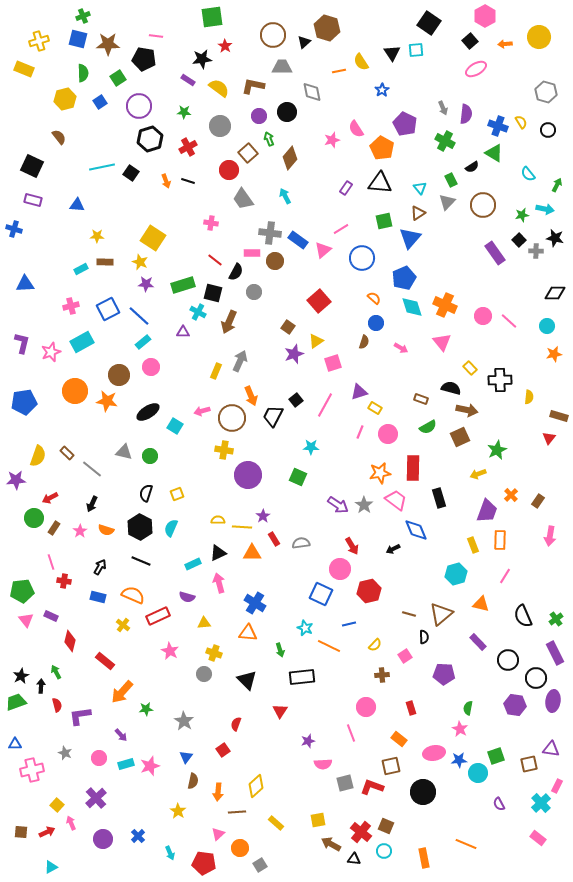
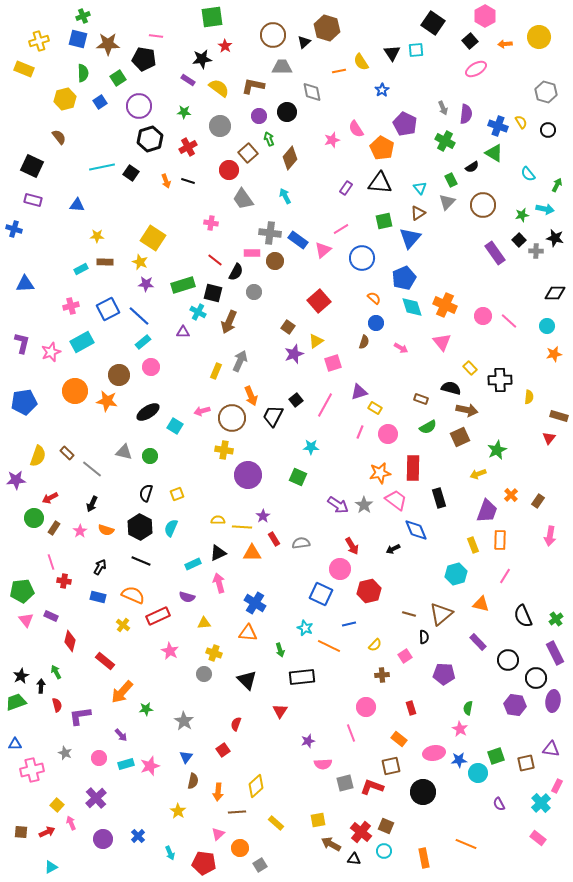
black square at (429, 23): moved 4 px right
brown square at (529, 764): moved 3 px left, 1 px up
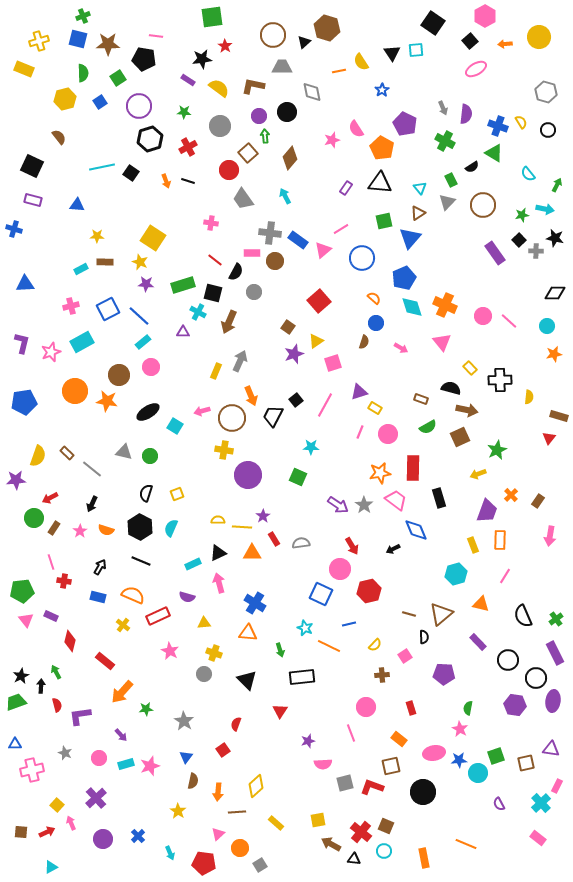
green arrow at (269, 139): moved 4 px left, 3 px up; rotated 16 degrees clockwise
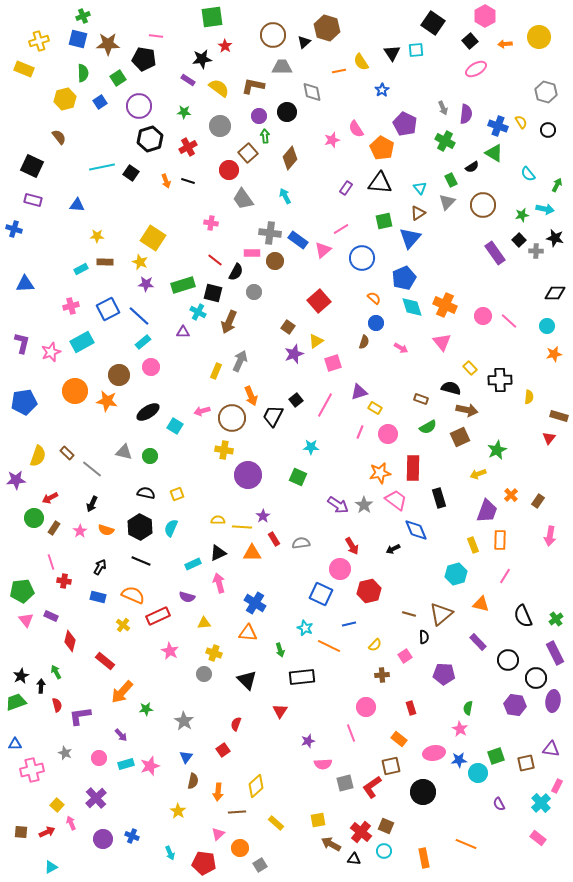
black semicircle at (146, 493): rotated 84 degrees clockwise
red L-shape at (372, 787): rotated 55 degrees counterclockwise
blue cross at (138, 836): moved 6 px left; rotated 24 degrees counterclockwise
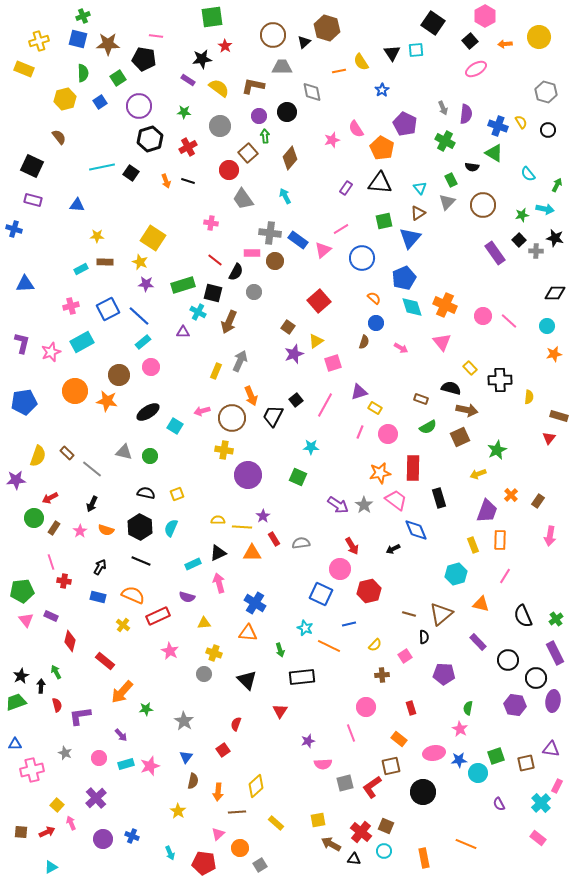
black semicircle at (472, 167): rotated 40 degrees clockwise
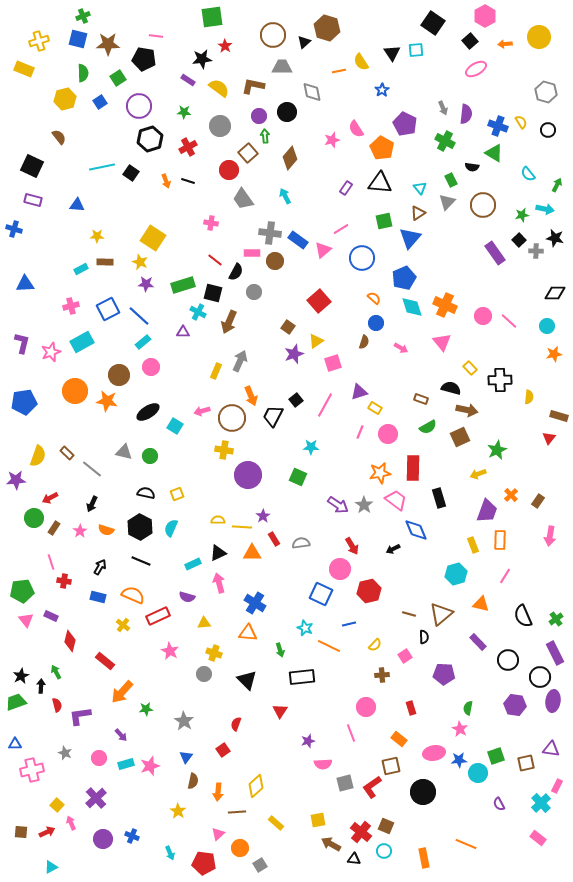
black circle at (536, 678): moved 4 px right, 1 px up
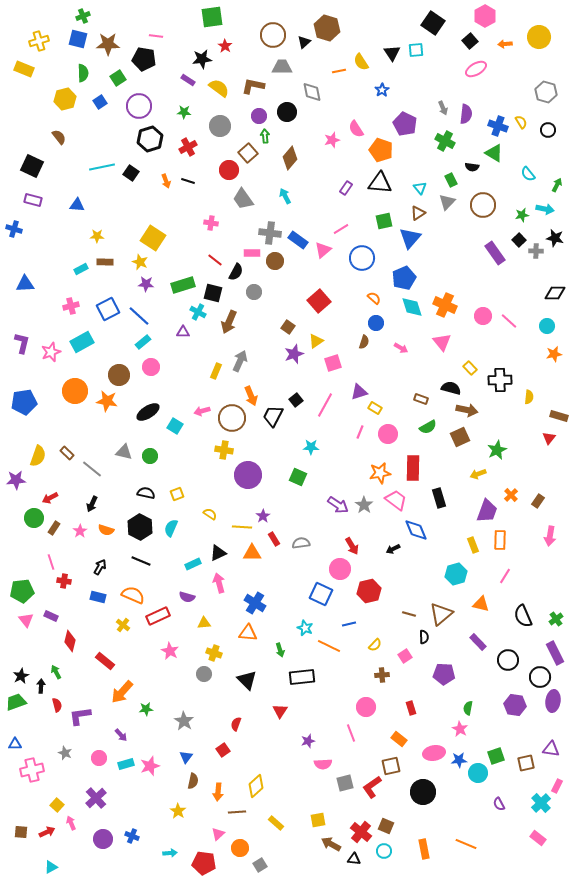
orange pentagon at (382, 148): moved 1 px left, 2 px down; rotated 10 degrees counterclockwise
yellow semicircle at (218, 520): moved 8 px left, 6 px up; rotated 32 degrees clockwise
cyan arrow at (170, 853): rotated 72 degrees counterclockwise
orange rectangle at (424, 858): moved 9 px up
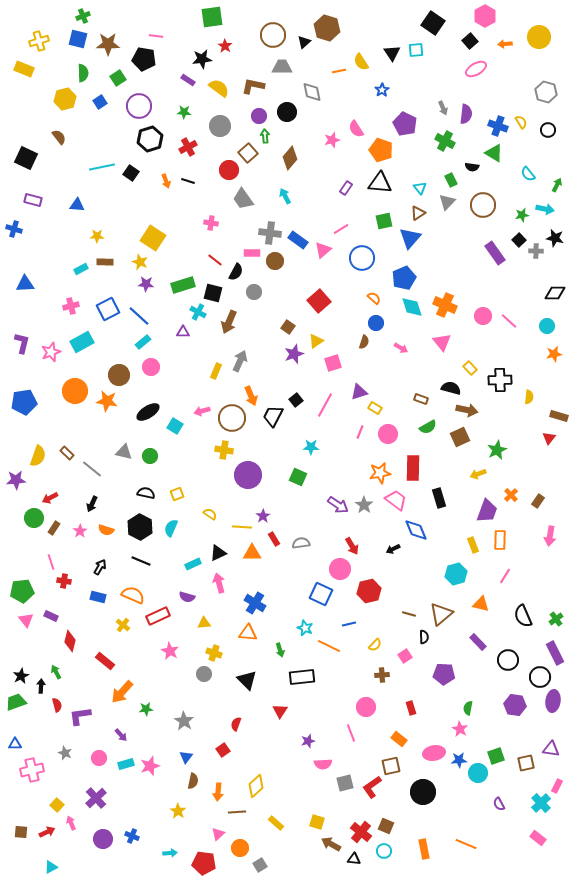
black square at (32, 166): moved 6 px left, 8 px up
yellow square at (318, 820): moved 1 px left, 2 px down; rotated 28 degrees clockwise
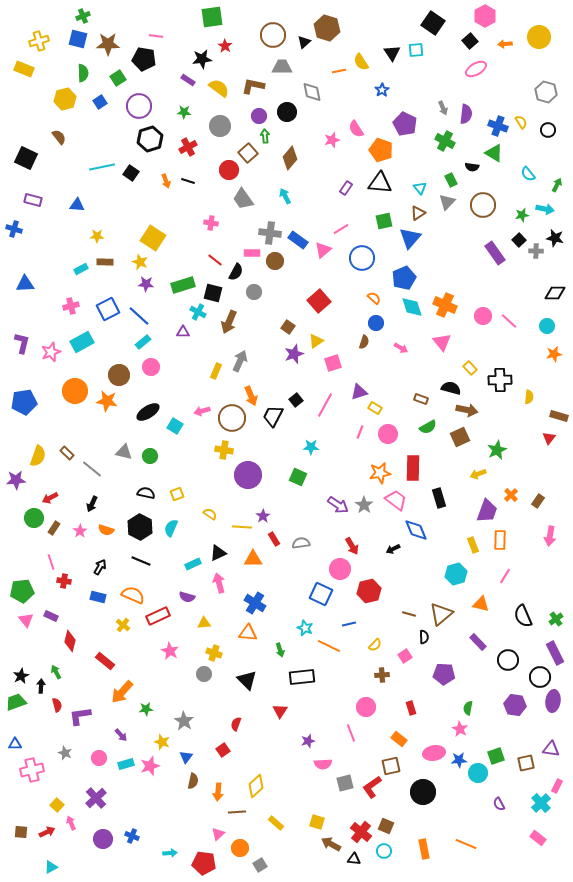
orange triangle at (252, 553): moved 1 px right, 6 px down
yellow star at (178, 811): moved 16 px left, 69 px up; rotated 14 degrees counterclockwise
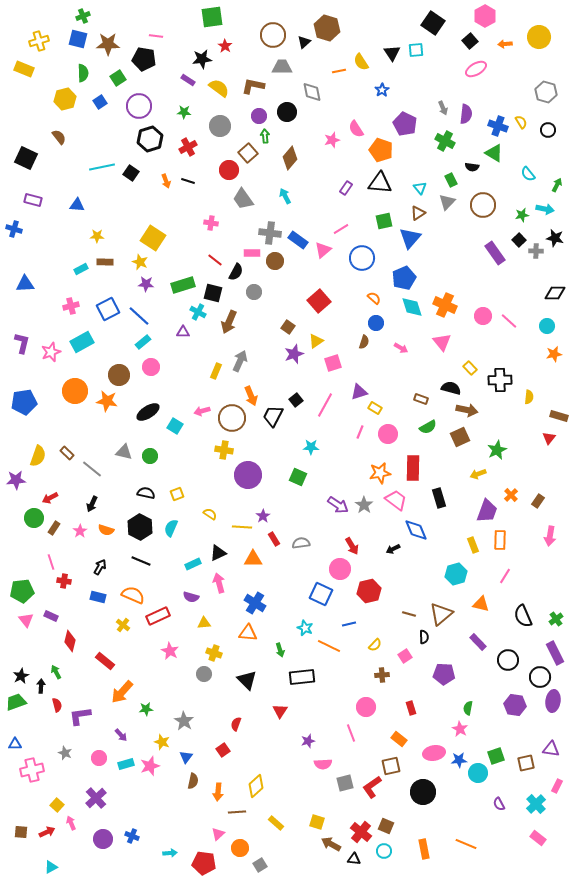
purple semicircle at (187, 597): moved 4 px right
cyan cross at (541, 803): moved 5 px left, 1 px down
